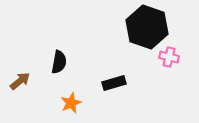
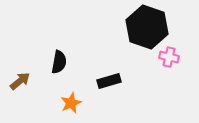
black rectangle: moved 5 px left, 2 px up
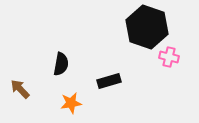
black semicircle: moved 2 px right, 2 px down
brown arrow: moved 8 px down; rotated 95 degrees counterclockwise
orange star: rotated 15 degrees clockwise
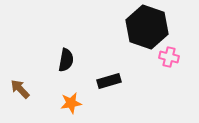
black semicircle: moved 5 px right, 4 px up
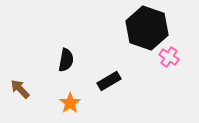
black hexagon: moved 1 px down
pink cross: rotated 18 degrees clockwise
black rectangle: rotated 15 degrees counterclockwise
orange star: moved 1 px left; rotated 25 degrees counterclockwise
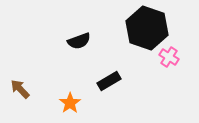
black semicircle: moved 13 px right, 19 px up; rotated 60 degrees clockwise
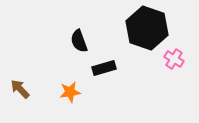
black semicircle: rotated 90 degrees clockwise
pink cross: moved 5 px right, 2 px down
black rectangle: moved 5 px left, 13 px up; rotated 15 degrees clockwise
orange star: moved 11 px up; rotated 25 degrees clockwise
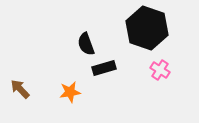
black semicircle: moved 7 px right, 3 px down
pink cross: moved 14 px left, 11 px down
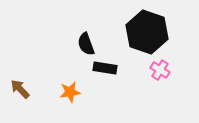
black hexagon: moved 4 px down
black rectangle: moved 1 px right; rotated 25 degrees clockwise
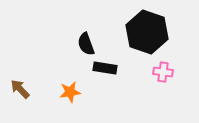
pink cross: moved 3 px right, 2 px down; rotated 24 degrees counterclockwise
